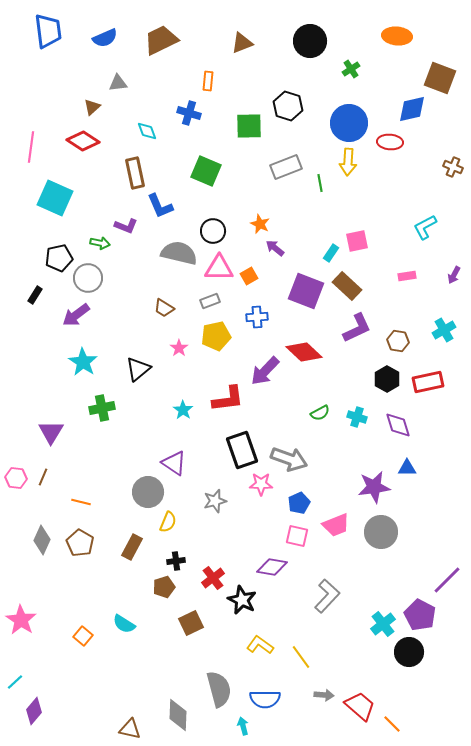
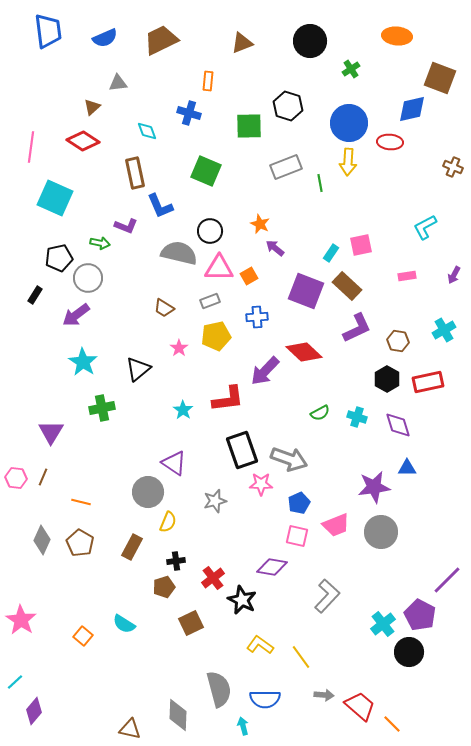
black circle at (213, 231): moved 3 px left
pink square at (357, 241): moved 4 px right, 4 px down
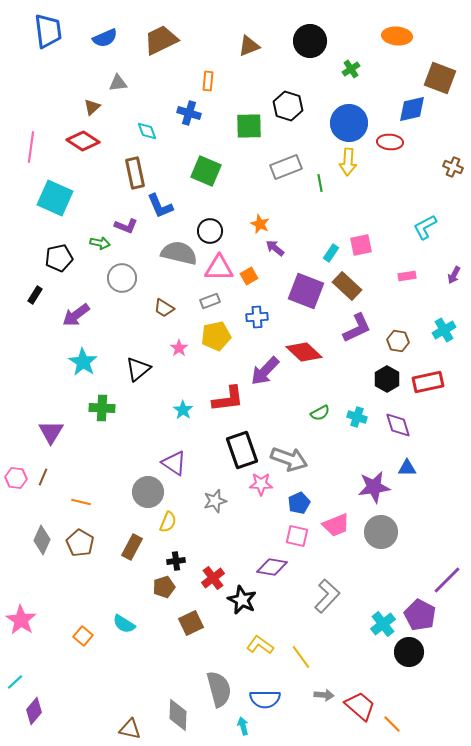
brown triangle at (242, 43): moved 7 px right, 3 px down
gray circle at (88, 278): moved 34 px right
green cross at (102, 408): rotated 15 degrees clockwise
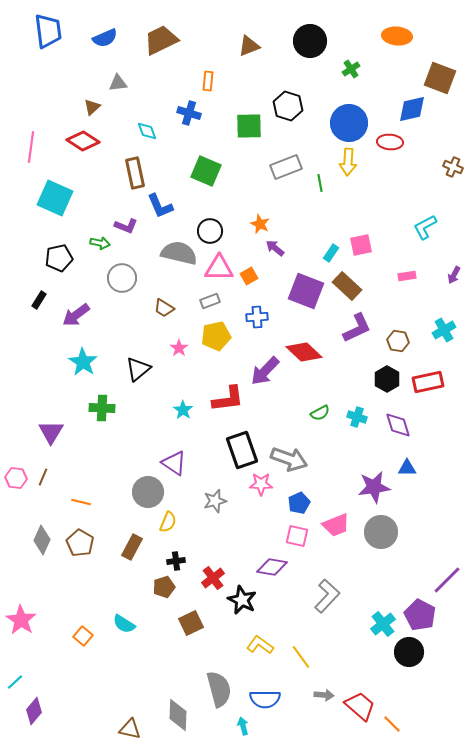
black rectangle at (35, 295): moved 4 px right, 5 px down
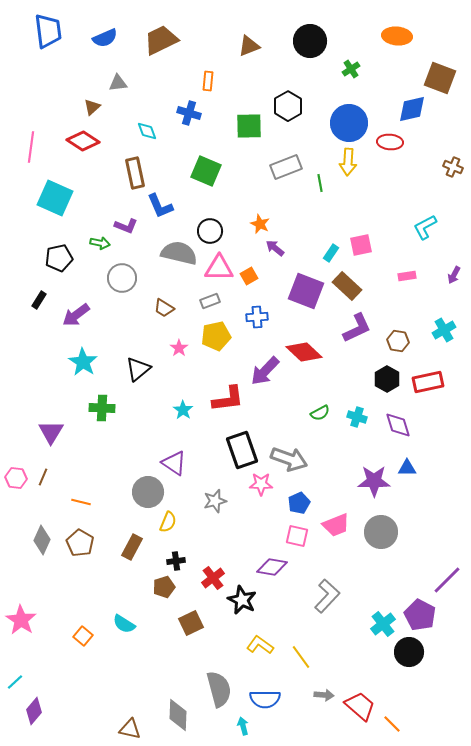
black hexagon at (288, 106): rotated 12 degrees clockwise
purple star at (374, 487): moved 6 px up; rotated 8 degrees clockwise
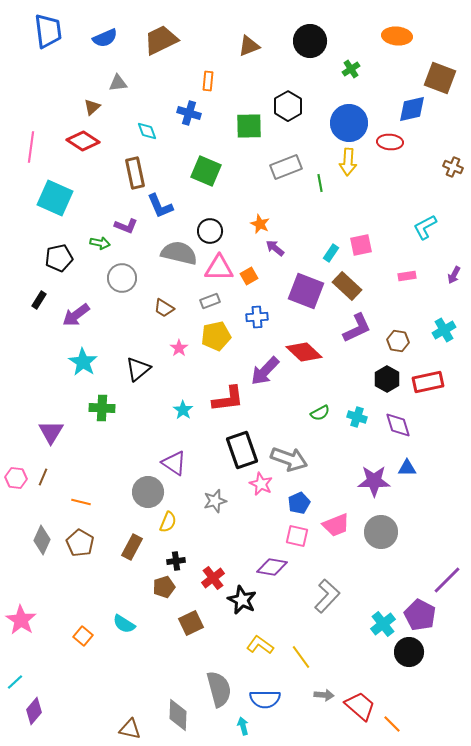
pink star at (261, 484): rotated 25 degrees clockwise
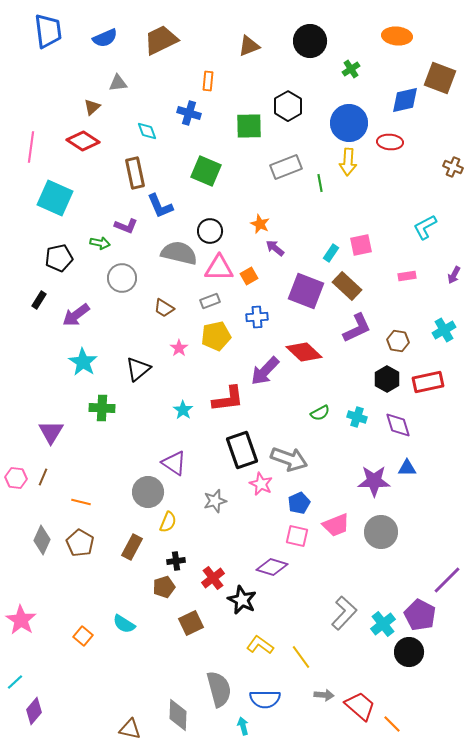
blue diamond at (412, 109): moved 7 px left, 9 px up
purple diamond at (272, 567): rotated 8 degrees clockwise
gray L-shape at (327, 596): moved 17 px right, 17 px down
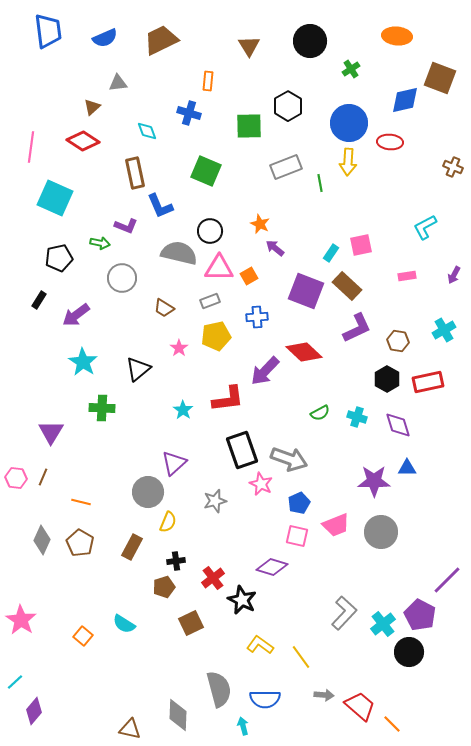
brown triangle at (249, 46): rotated 40 degrees counterclockwise
purple triangle at (174, 463): rotated 44 degrees clockwise
